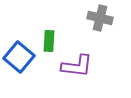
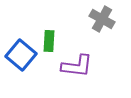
gray cross: moved 2 px right, 1 px down; rotated 15 degrees clockwise
blue square: moved 2 px right, 2 px up
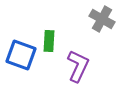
blue square: rotated 20 degrees counterclockwise
purple L-shape: moved 1 px right; rotated 72 degrees counterclockwise
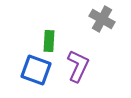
blue square: moved 15 px right, 15 px down
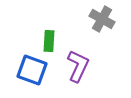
blue square: moved 4 px left
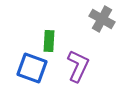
blue square: moved 2 px up
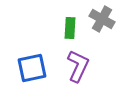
green rectangle: moved 21 px right, 13 px up
blue square: rotated 32 degrees counterclockwise
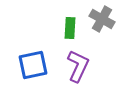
blue square: moved 1 px right, 3 px up
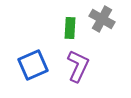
blue square: rotated 12 degrees counterclockwise
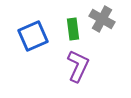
green rectangle: moved 3 px right, 1 px down; rotated 10 degrees counterclockwise
blue square: moved 29 px up
